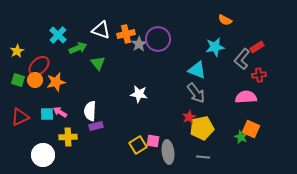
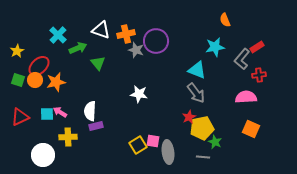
orange semicircle: rotated 40 degrees clockwise
purple circle: moved 2 px left, 2 px down
gray star: moved 3 px left, 6 px down; rotated 21 degrees counterclockwise
green star: moved 26 px left, 5 px down
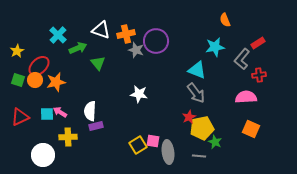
red rectangle: moved 1 px right, 4 px up
gray line: moved 4 px left, 1 px up
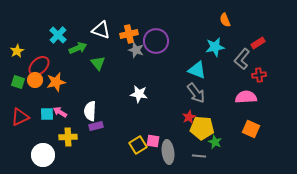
orange cross: moved 3 px right
green square: moved 2 px down
yellow pentagon: rotated 15 degrees clockwise
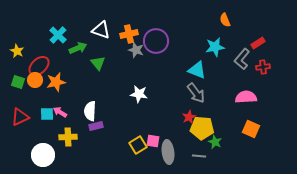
yellow star: rotated 16 degrees counterclockwise
red cross: moved 4 px right, 8 px up
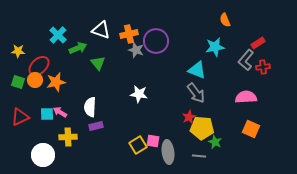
yellow star: moved 1 px right; rotated 24 degrees counterclockwise
gray L-shape: moved 4 px right, 1 px down
white semicircle: moved 4 px up
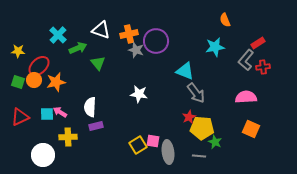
cyan triangle: moved 12 px left, 1 px down
orange circle: moved 1 px left
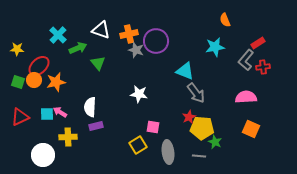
yellow star: moved 1 px left, 2 px up
pink square: moved 14 px up
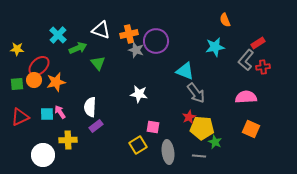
green square: moved 1 px left, 2 px down; rotated 24 degrees counterclockwise
pink arrow: rotated 24 degrees clockwise
purple rectangle: rotated 24 degrees counterclockwise
yellow cross: moved 3 px down
